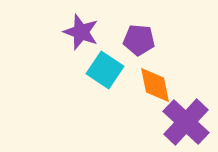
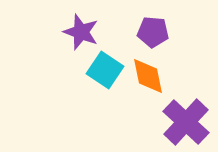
purple pentagon: moved 14 px right, 8 px up
orange diamond: moved 7 px left, 9 px up
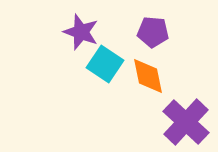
cyan square: moved 6 px up
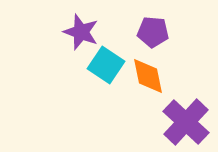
cyan square: moved 1 px right, 1 px down
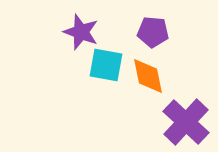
cyan square: rotated 24 degrees counterclockwise
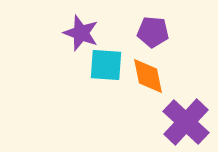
purple star: moved 1 px down
cyan square: rotated 6 degrees counterclockwise
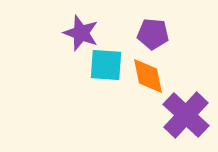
purple pentagon: moved 2 px down
purple cross: moved 7 px up
